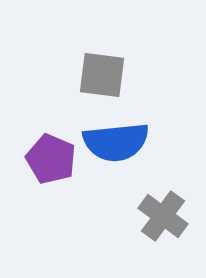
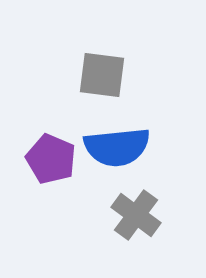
blue semicircle: moved 1 px right, 5 px down
gray cross: moved 27 px left, 1 px up
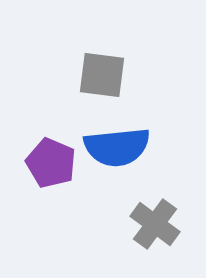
purple pentagon: moved 4 px down
gray cross: moved 19 px right, 9 px down
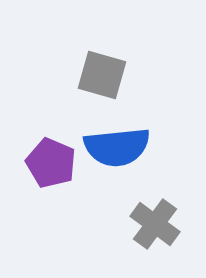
gray square: rotated 9 degrees clockwise
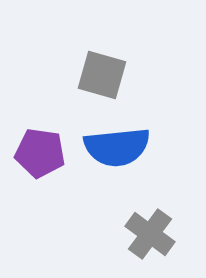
purple pentagon: moved 11 px left, 10 px up; rotated 15 degrees counterclockwise
gray cross: moved 5 px left, 10 px down
